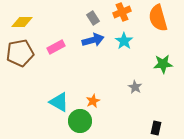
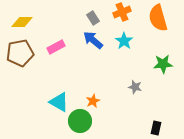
blue arrow: rotated 125 degrees counterclockwise
gray star: rotated 16 degrees counterclockwise
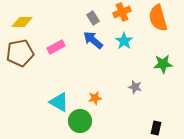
orange star: moved 2 px right, 3 px up; rotated 16 degrees clockwise
